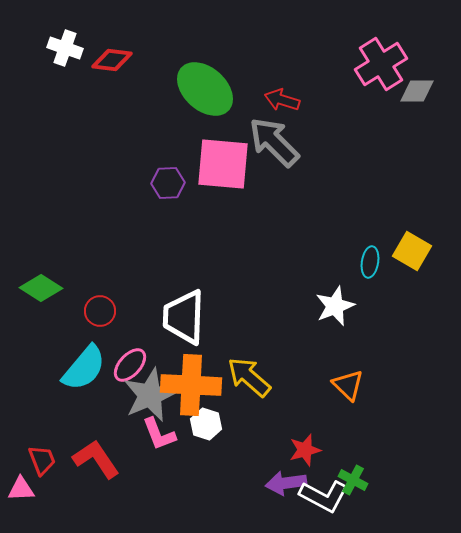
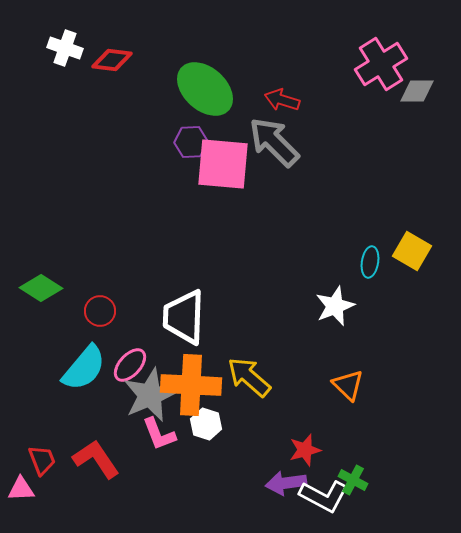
purple hexagon: moved 23 px right, 41 px up
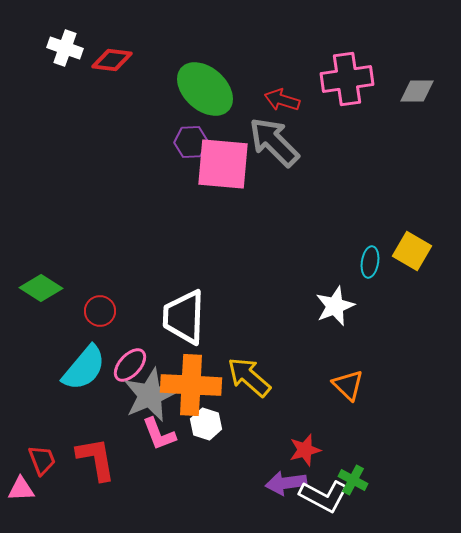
pink cross: moved 34 px left, 15 px down; rotated 24 degrees clockwise
red L-shape: rotated 24 degrees clockwise
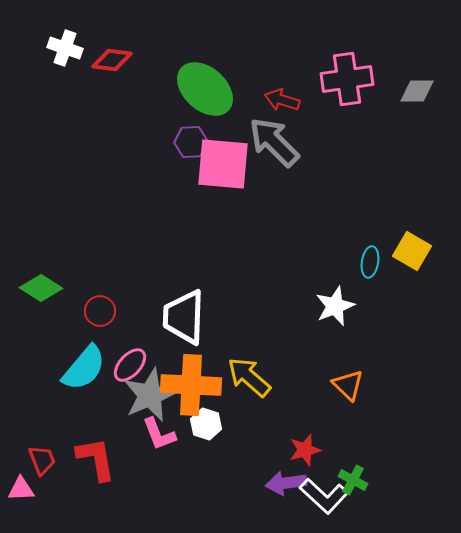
white L-shape: rotated 15 degrees clockwise
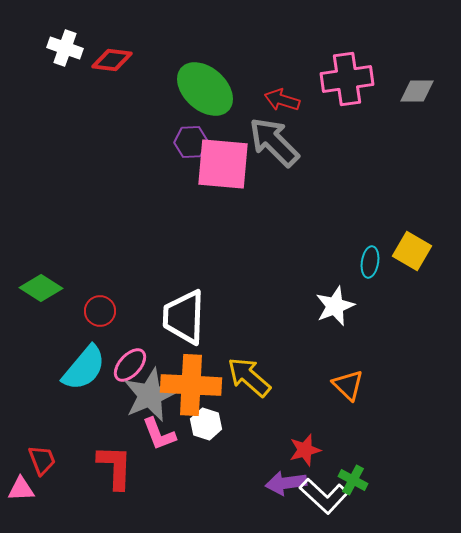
red L-shape: moved 19 px right, 8 px down; rotated 12 degrees clockwise
